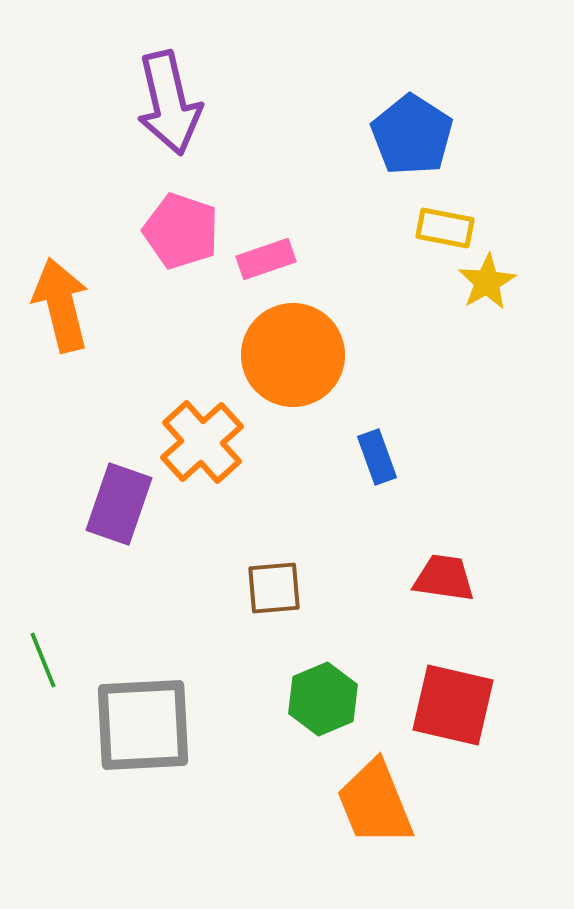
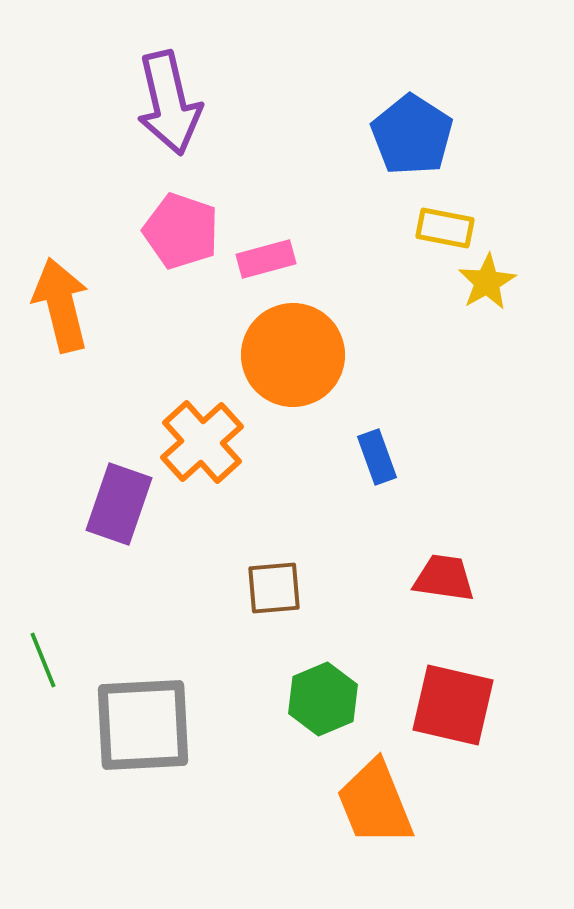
pink rectangle: rotated 4 degrees clockwise
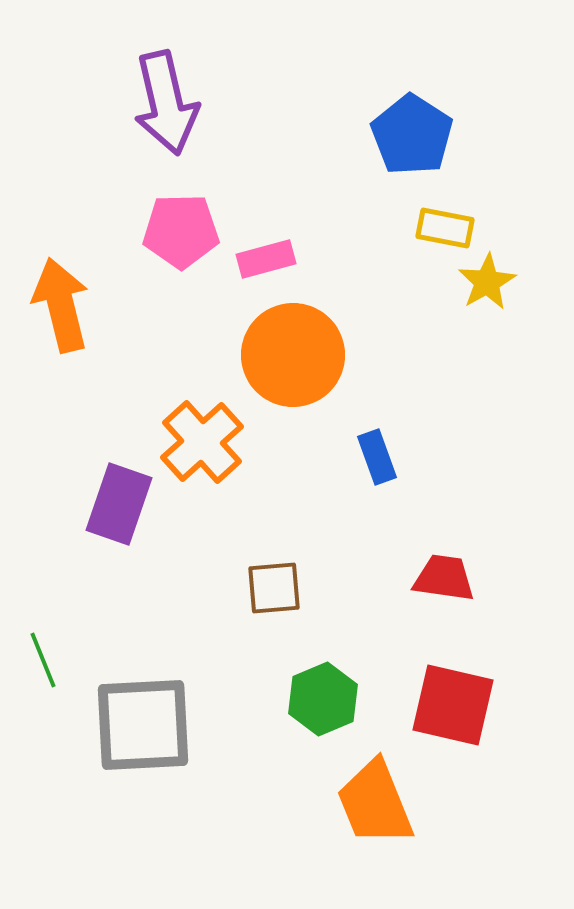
purple arrow: moved 3 px left
pink pentagon: rotated 20 degrees counterclockwise
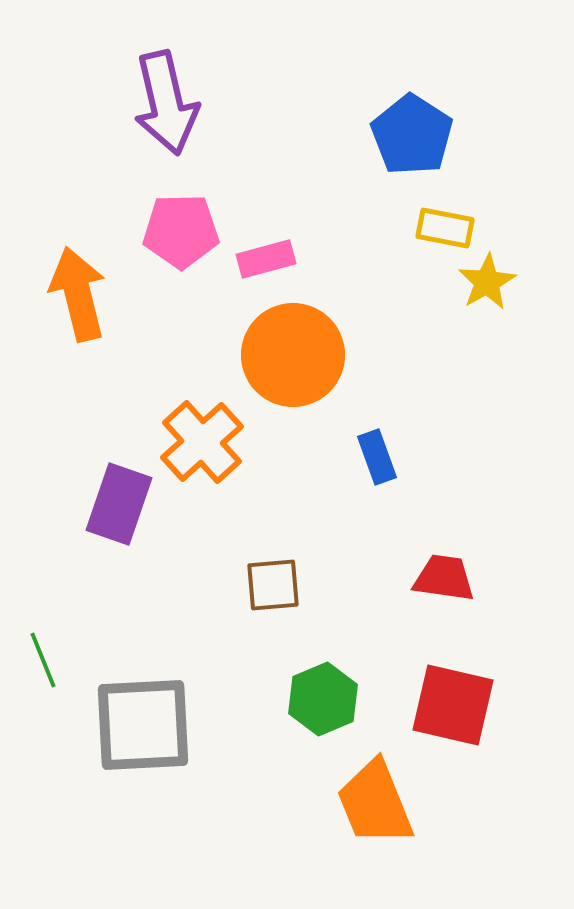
orange arrow: moved 17 px right, 11 px up
brown square: moved 1 px left, 3 px up
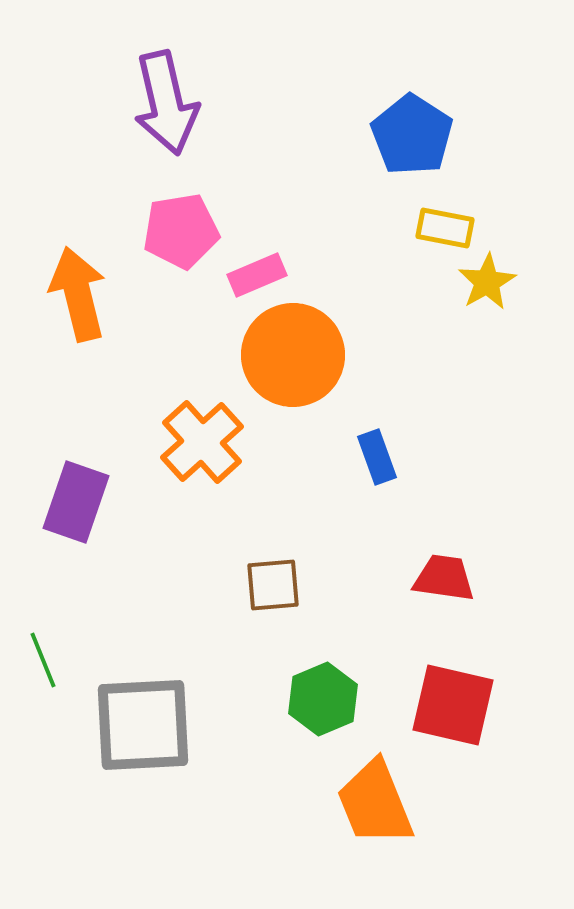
pink pentagon: rotated 8 degrees counterclockwise
pink rectangle: moved 9 px left, 16 px down; rotated 8 degrees counterclockwise
purple rectangle: moved 43 px left, 2 px up
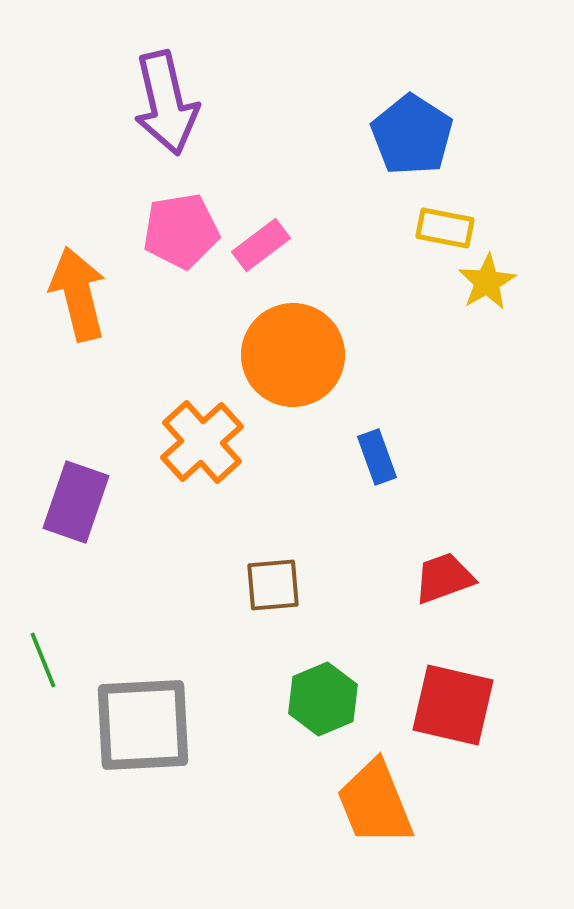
pink rectangle: moved 4 px right, 30 px up; rotated 14 degrees counterclockwise
red trapezoid: rotated 28 degrees counterclockwise
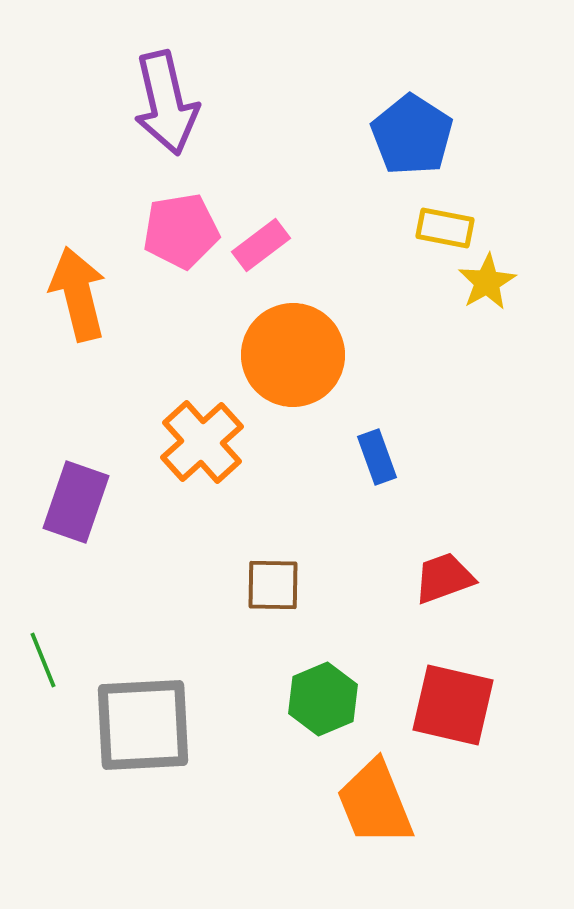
brown square: rotated 6 degrees clockwise
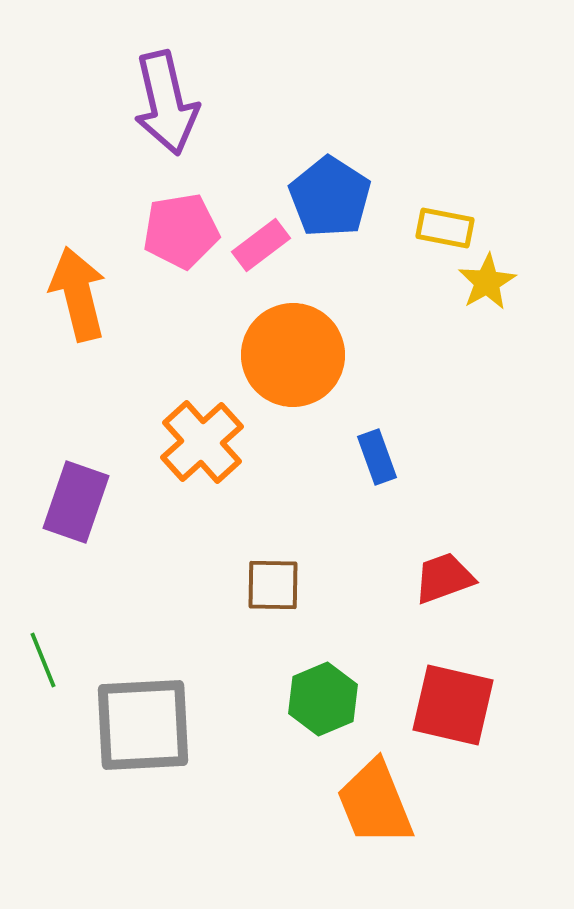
blue pentagon: moved 82 px left, 62 px down
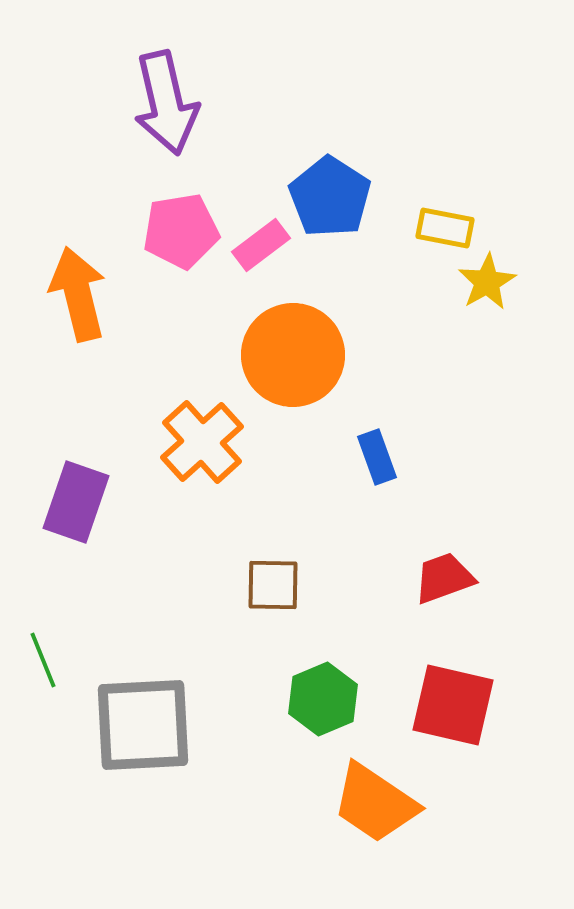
orange trapezoid: rotated 34 degrees counterclockwise
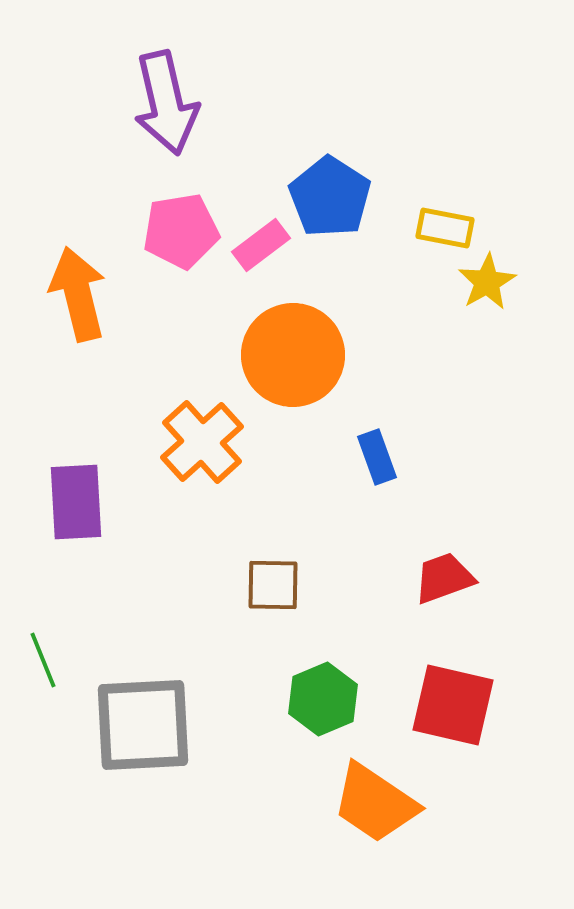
purple rectangle: rotated 22 degrees counterclockwise
